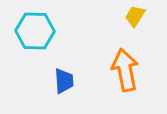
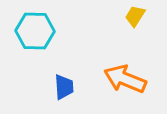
orange arrow: moved 9 px down; rotated 57 degrees counterclockwise
blue trapezoid: moved 6 px down
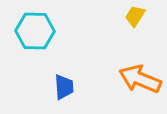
orange arrow: moved 15 px right
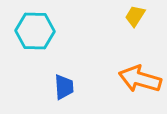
orange arrow: rotated 6 degrees counterclockwise
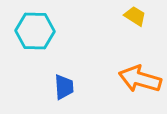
yellow trapezoid: rotated 90 degrees clockwise
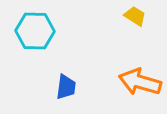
orange arrow: moved 3 px down
blue trapezoid: moved 2 px right; rotated 12 degrees clockwise
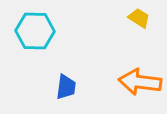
yellow trapezoid: moved 4 px right, 2 px down
orange arrow: rotated 9 degrees counterclockwise
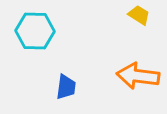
yellow trapezoid: moved 3 px up
orange arrow: moved 2 px left, 6 px up
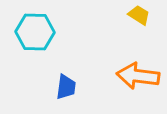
cyan hexagon: moved 1 px down
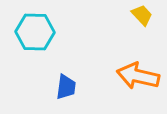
yellow trapezoid: moved 3 px right; rotated 15 degrees clockwise
orange arrow: rotated 6 degrees clockwise
